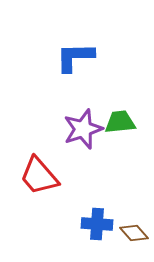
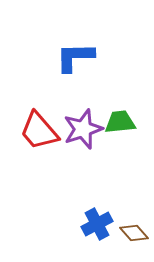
red trapezoid: moved 45 px up
blue cross: rotated 32 degrees counterclockwise
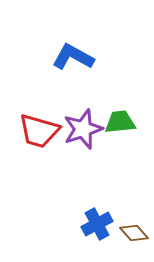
blue L-shape: moved 2 px left; rotated 30 degrees clockwise
red trapezoid: rotated 33 degrees counterclockwise
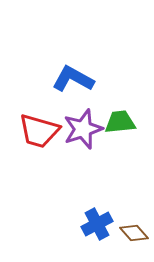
blue L-shape: moved 22 px down
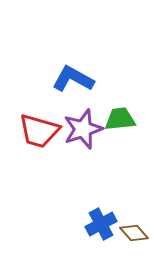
green trapezoid: moved 3 px up
blue cross: moved 4 px right
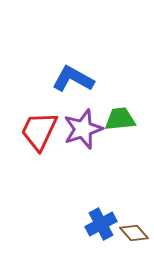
red trapezoid: rotated 99 degrees clockwise
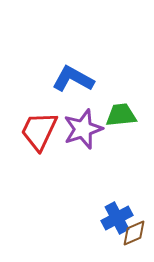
green trapezoid: moved 1 px right, 4 px up
blue cross: moved 16 px right, 6 px up
brown diamond: rotated 72 degrees counterclockwise
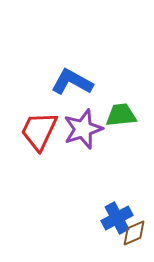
blue L-shape: moved 1 px left, 3 px down
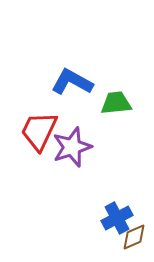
green trapezoid: moved 5 px left, 12 px up
purple star: moved 11 px left, 18 px down
brown diamond: moved 4 px down
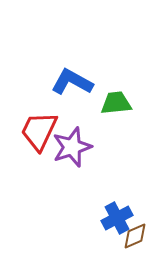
brown diamond: moved 1 px right, 1 px up
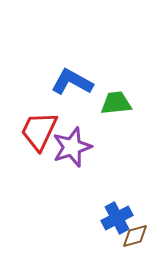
brown diamond: rotated 8 degrees clockwise
